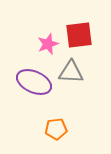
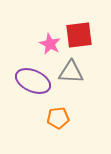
pink star: moved 2 px right; rotated 25 degrees counterclockwise
purple ellipse: moved 1 px left, 1 px up
orange pentagon: moved 2 px right, 11 px up
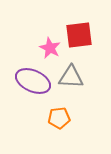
pink star: moved 4 px down
gray triangle: moved 5 px down
orange pentagon: moved 1 px right
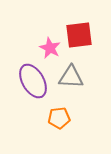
purple ellipse: rotated 36 degrees clockwise
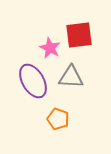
orange pentagon: moved 1 px left, 1 px down; rotated 25 degrees clockwise
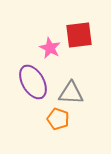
gray triangle: moved 16 px down
purple ellipse: moved 1 px down
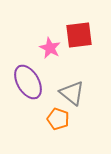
purple ellipse: moved 5 px left
gray triangle: moved 1 px right; rotated 36 degrees clockwise
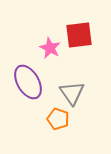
gray triangle: rotated 16 degrees clockwise
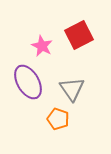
red square: rotated 20 degrees counterclockwise
pink star: moved 8 px left, 2 px up
gray triangle: moved 4 px up
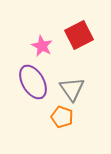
purple ellipse: moved 5 px right
orange pentagon: moved 4 px right, 2 px up
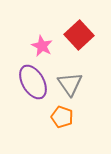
red square: rotated 16 degrees counterclockwise
gray triangle: moved 2 px left, 5 px up
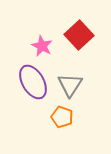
gray triangle: moved 1 px down; rotated 8 degrees clockwise
